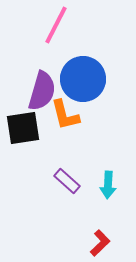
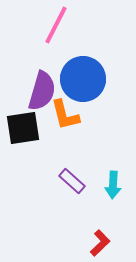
purple rectangle: moved 5 px right
cyan arrow: moved 5 px right
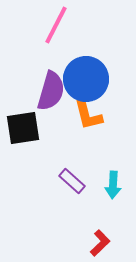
blue circle: moved 3 px right
purple semicircle: moved 9 px right
orange L-shape: moved 23 px right
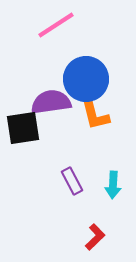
pink line: rotated 30 degrees clockwise
purple semicircle: moved 11 px down; rotated 114 degrees counterclockwise
orange L-shape: moved 7 px right
purple rectangle: rotated 20 degrees clockwise
red L-shape: moved 5 px left, 6 px up
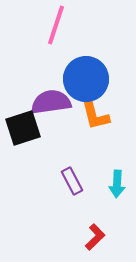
pink line: rotated 39 degrees counterclockwise
black square: rotated 9 degrees counterclockwise
cyan arrow: moved 4 px right, 1 px up
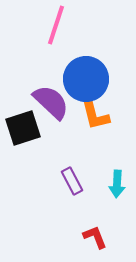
purple semicircle: rotated 51 degrees clockwise
red L-shape: rotated 68 degrees counterclockwise
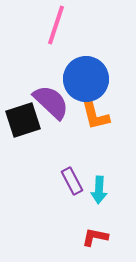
black square: moved 8 px up
cyan arrow: moved 18 px left, 6 px down
red L-shape: rotated 56 degrees counterclockwise
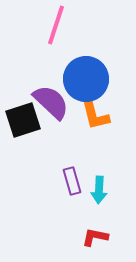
purple rectangle: rotated 12 degrees clockwise
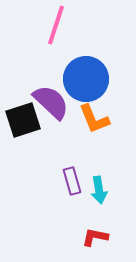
orange L-shape: moved 1 px left, 4 px down; rotated 8 degrees counterclockwise
cyan arrow: rotated 12 degrees counterclockwise
